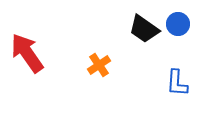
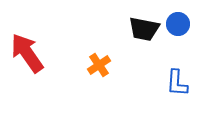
black trapezoid: rotated 24 degrees counterclockwise
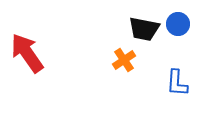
orange cross: moved 25 px right, 5 px up
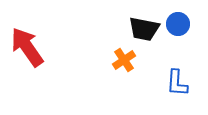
red arrow: moved 6 px up
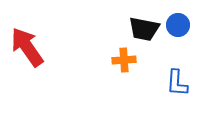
blue circle: moved 1 px down
orange cross: rotated 30 degrees clockwise
